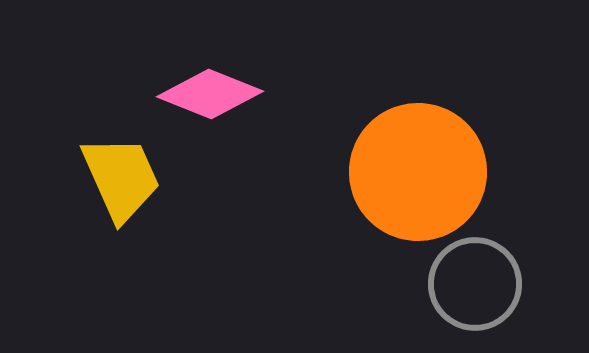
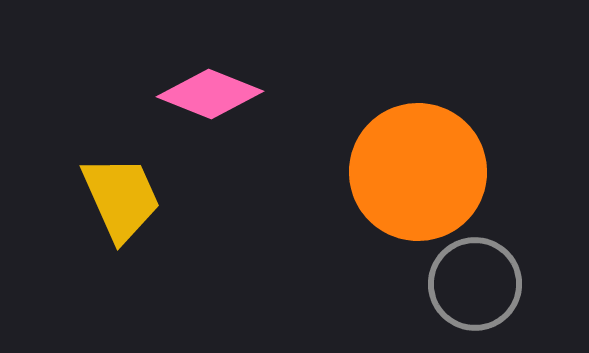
yellow trapezoid: moved 20 px down
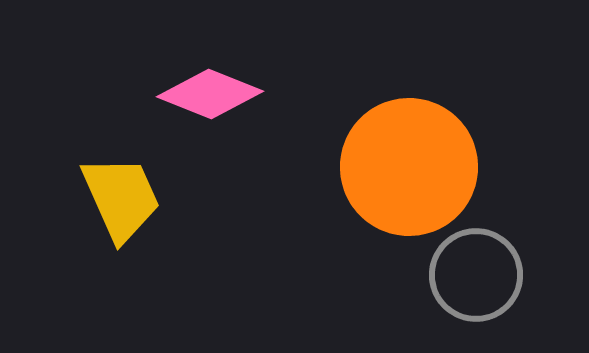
orange circle: moved 9 px left, 5 px up
gray circle: moved 1 px right, 9 px up
